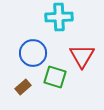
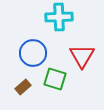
green square: moved 2 px down
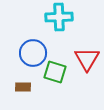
red triangle: moved 5 px right, 3 px down
green square: moved 7 px up
brown rectangle: rotated 42 degrees clockwise
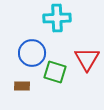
cyan cross: moved 2 px left, 1 px down
blue circle: moved 1 px left
brown rectangle: moved 1 px left, 1 px up
